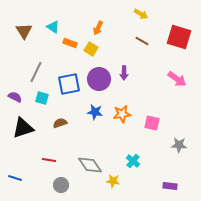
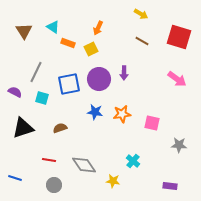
orange rectangle: moved 2 px left
yellow square: rotated 32 degrees clockwise
purple semicircle: moved 5 px up
brown semicircle: moved 5 px down
gray diamond: moved 6 px left
gray circle: moved 7 px left
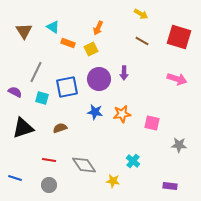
pink arrow: rotated 18 degrees counterclockwise
blue square: moved 2 px left, 3 px down
gray circle: moved 5 px left
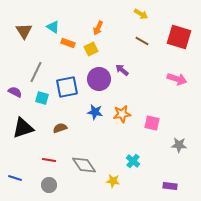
purple arrow: moved 2 px left, 3 px up; rotated 128 degrees clockwise
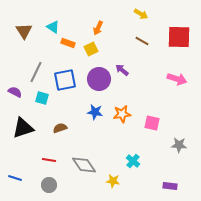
red square: rotated 15 degrees counterclockwise
blue square: moved 2 px left, 7 px up
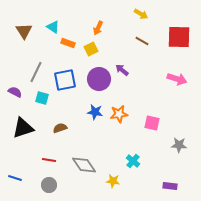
orange star: moved 3 px left
